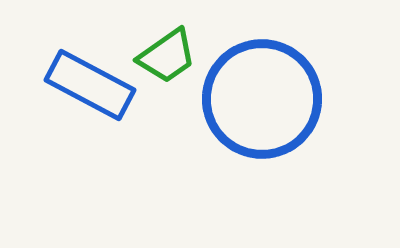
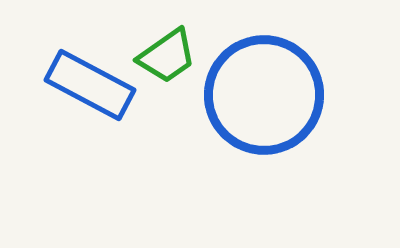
blue circle: moved 2 px right, 4 px up
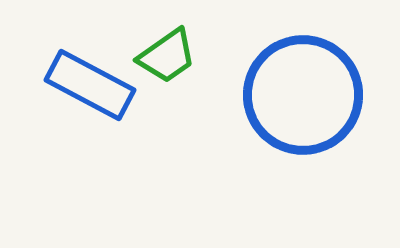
blue circle: moved 39 px right
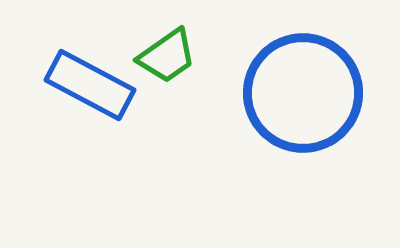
blue circle: moved 2 px up
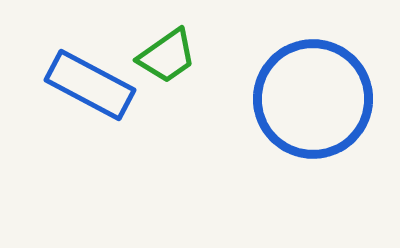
blue circle: moved 10 px right, 6 px down
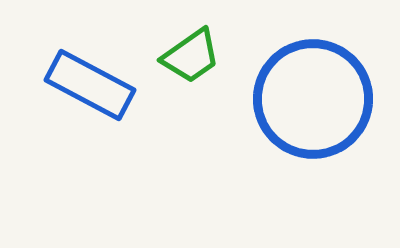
green trapezoid: moved 24 px right
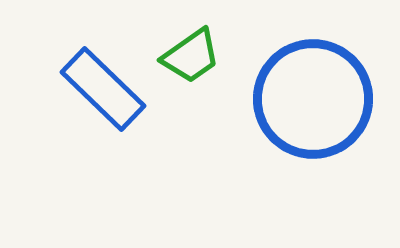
blue rectangle: moved 13 px right, 4 px down; rotated 16 degrees clockwise
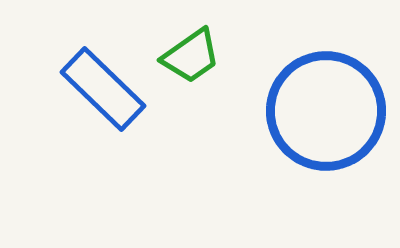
blue circle: moved 13 px right, 12 px down
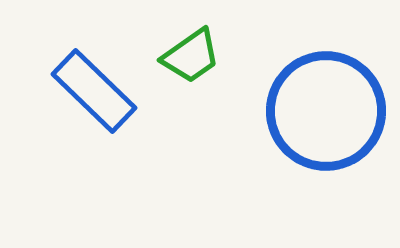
blue rectangle: moved 9 px left, 2 px down
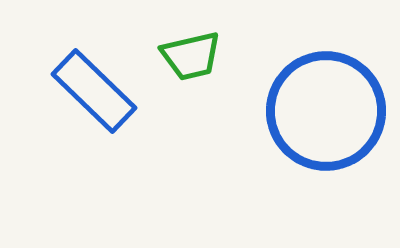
green trapezoid: rotated 22 degrees clockwise
